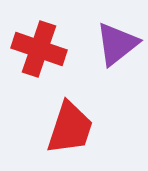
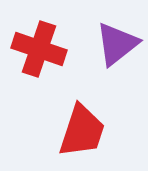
red trapezoid: moved 12 px right, 3 px down
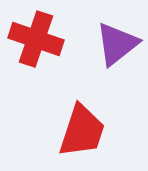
red cross: moved 3 px left, 10 px up
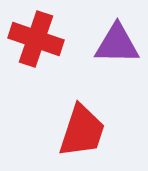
purple triangle: rotated 39 degrees clockwise
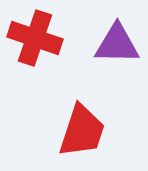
red cross: moved 1 px left, 1 px up
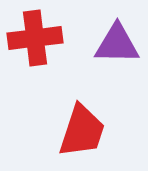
red cross: rotated 26 degrees counterclockwise
